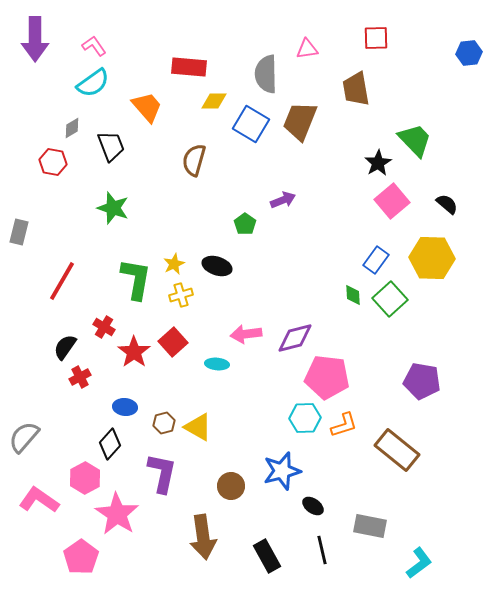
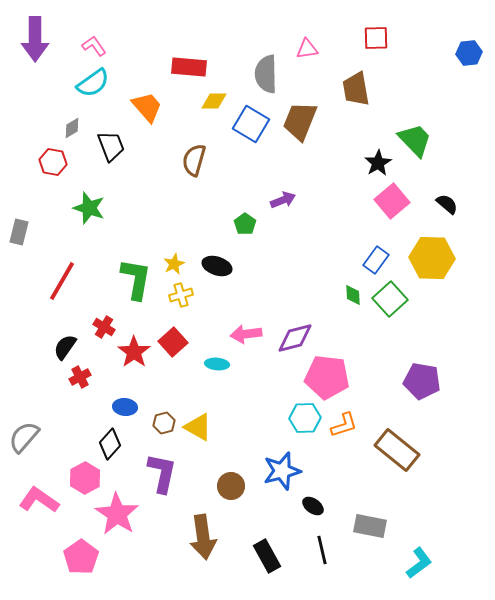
green star at (113, 208): moved 24 px left
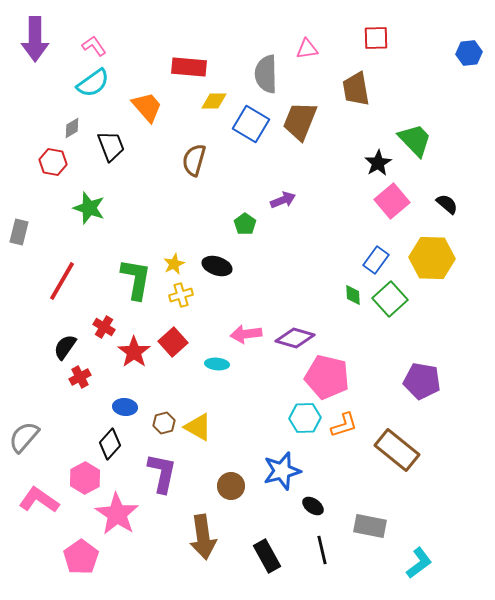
purple diamond at (295, 338): rotated 30 degrees clockwise
pink pentagon at (327, 377): rotated 6 degrees clockwise
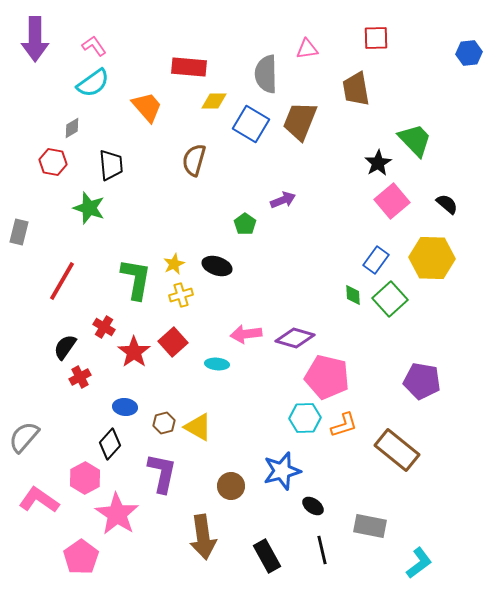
black trapezoid at (111, 146): moved 19 px down; rotated 16 degrees clockwise
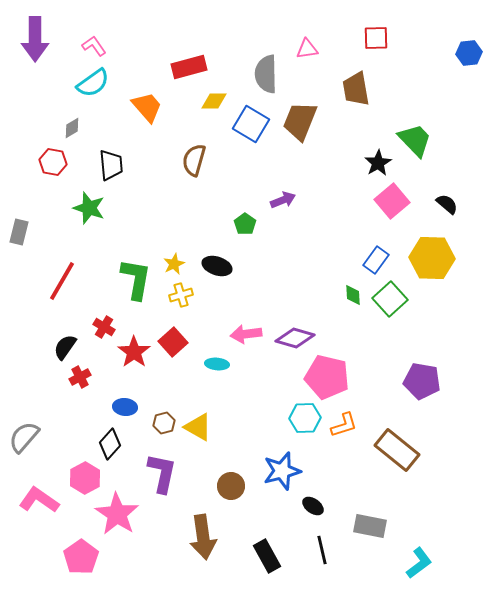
red rectangle at (189, 67): rotated 20 degrees counterclockwise
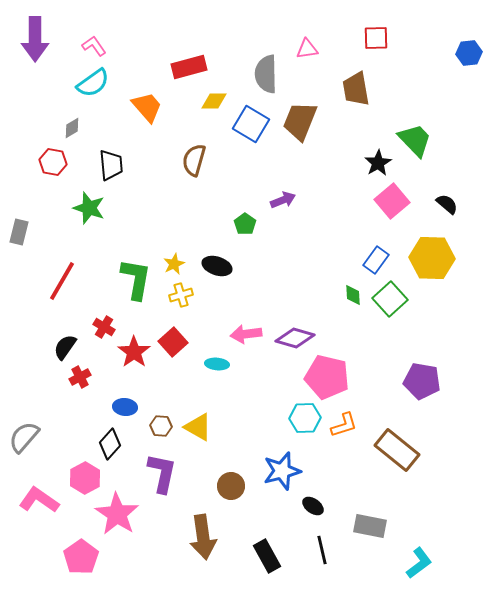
brown hexagon at (164, 423): moved 3 px left, 3 px down; rotated 20 degrees clockwise
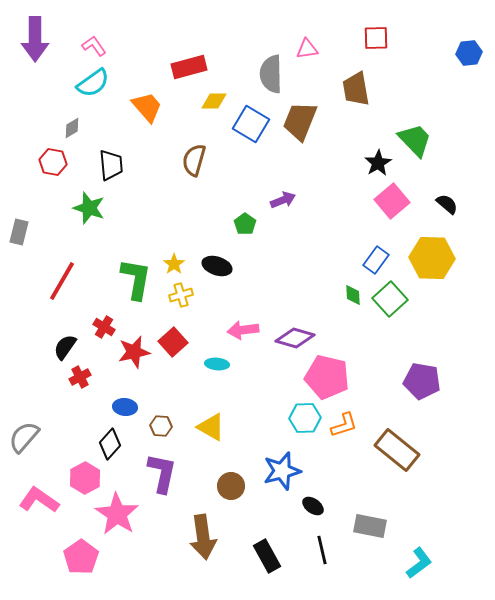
gray semicircle at (266, 74): moved 5 px right
yellow star at (174, 264): rotated 10 degrees counterclockwise
pink arrow at (246, 334): moved 3 px left, 4 px up
red star at (134, 352): rotated 24 degrees clockwise
yellow triangle at (198, 427): moved 13 px right
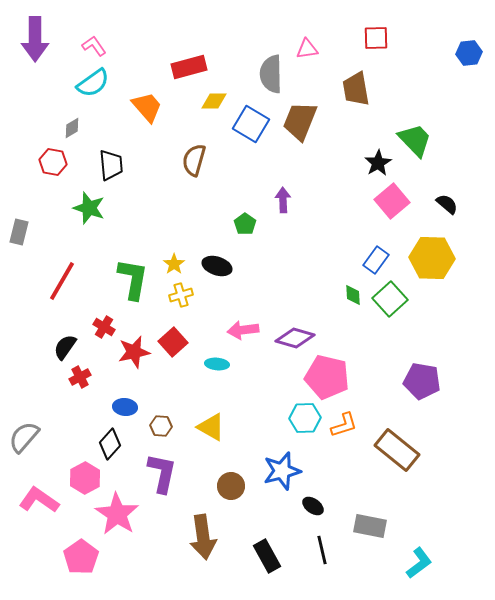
purple arrow at (283, 200): rotated 70 degrees counterclockwise
green L-shape at (136, 279): moved 3 px left
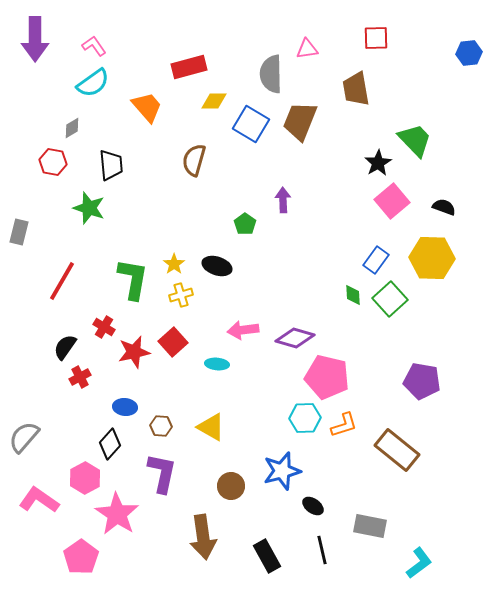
black semicircle at (447, 204): moved 3 px left, 3 px down; rotated 20 degrees counterclockwise
